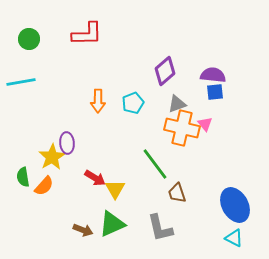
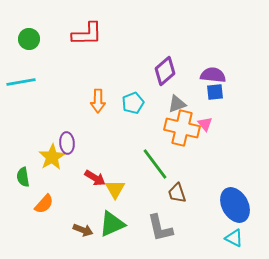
orange semicircle: moved 18 px down
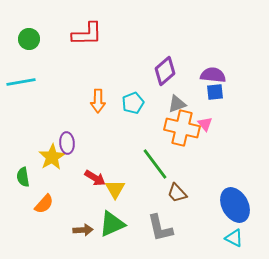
brown trapezoid: rotated 25 degrees counterclockwise
brown arrow: rotated 24 degrees counterclockwise
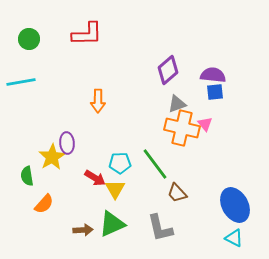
purple diamond: moved 3 px right, 1 px up
cyan pentagon: moved 13 px left, 60 px down; rotated 20 degrees clockwise
green semicircle: moved 4 px right, 1 px up
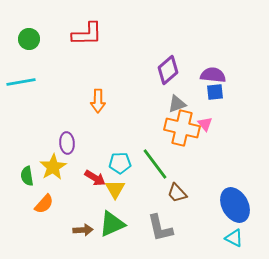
yellow star: moved 1 px right, 10 px down
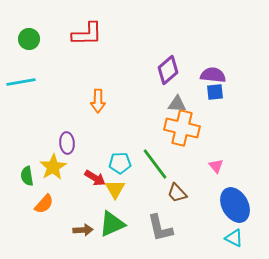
gray triangle: rotated 24 degrees clockwise
pink triangle: moved 11 px right, 42 px down
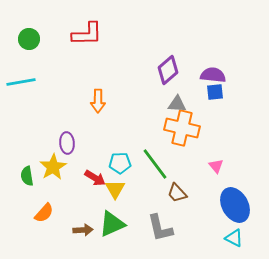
orange semicircle: moved 9 px down
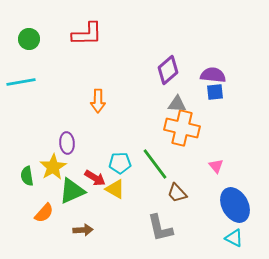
yellow triangle: rotated 30 degrees counterclockwise
green triangle: moved 40 px left, 33 px up
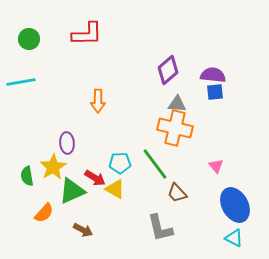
orange cross: moved 7 px left
brown arrow: rotated 30 degrees clockwise
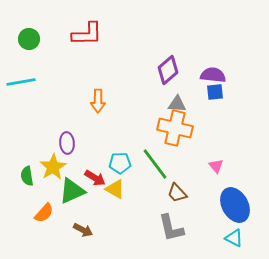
gray L-shape: moved 11 px right
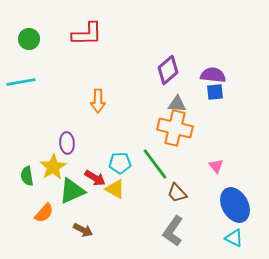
gray L-shape: moved 2 px right, 3 px down; rotated 48 degrees clockwise
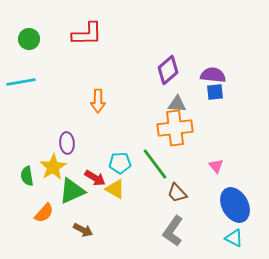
orange cross: rotated 20 degrees counterclockwise
